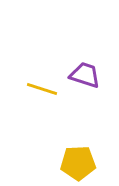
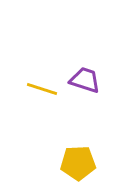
purple trapezoid: moved 5 px down
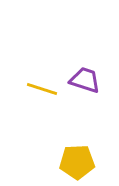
yellow pentagon: moved 1 px left, 1 px up
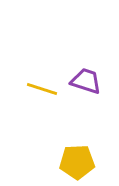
purple trapezoid: moved 1 px right, 1 px down
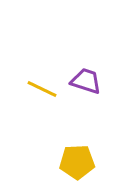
yellow line: rotated 8 degrees clockwise
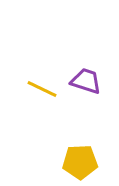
yellow pentagon: moved 3 px right
